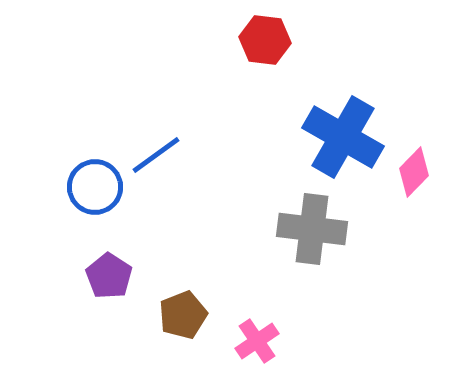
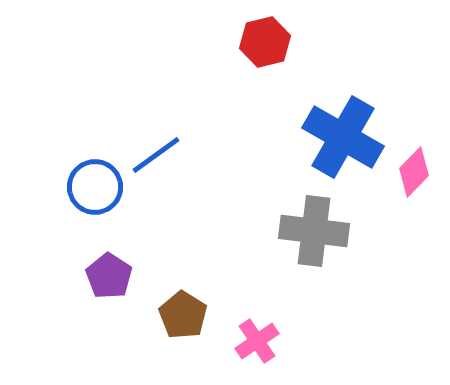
red hexagon: moved 2 px down; rotated 21 degrees counterclockwise
gray cross: moved 2 px right, 2 px down
brown pentagon: rotated 18 degrees counterclockwise
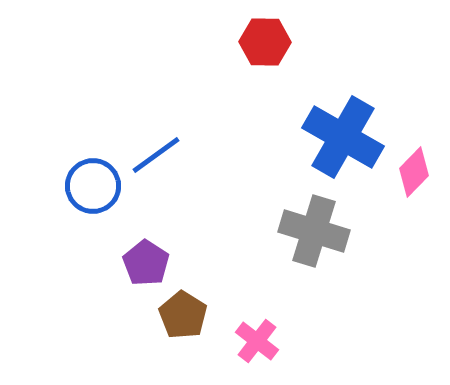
red hexagon: rotated 15 degrees clockwise
blue circle: moved 2 px left, 1 px up
gray cross: rotated 10 degrees clockwise
purple pentagon: moved 37 px right, 13 px up
pink cross: rotated 18 degrees counterclockwise
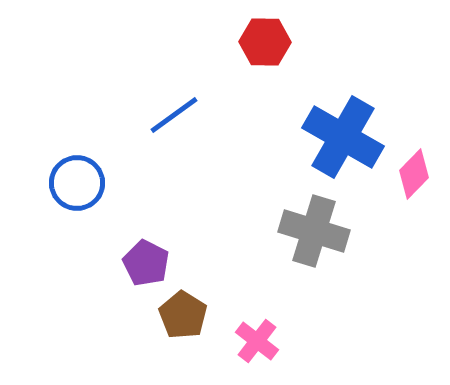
blue line: moved 18 px right, 40 px up
pink diamond: moved 2 px down
blue circle: moved 16 px left, 3 px up
purple pentagon: rotated 6 degrees counterclockwise
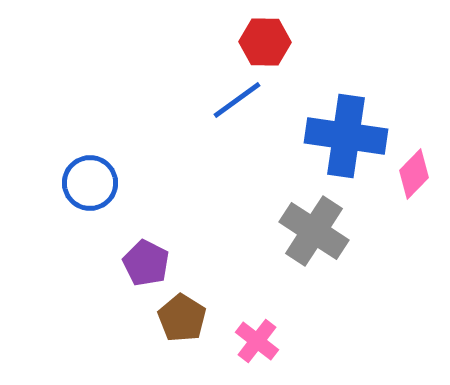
blue line: moved 63 px right, 15 px up
blue cross: moved 3 px right, 1 px up; rotated 22 degrees counterclockwise
blue circle: moved 13 px right
gray cross: rotated 16 degrees clockwise
brown pentagon: moved 1 px left, 3 px down
